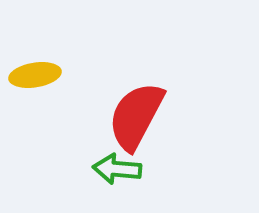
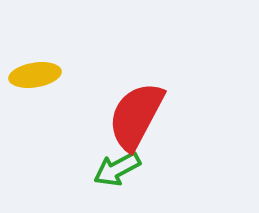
green arrow: rotated 33 degrees counterclockwise
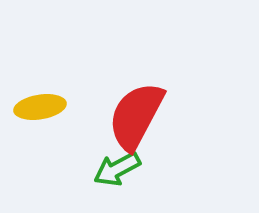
yellow ellipse: moved 5 px right, 32 px down
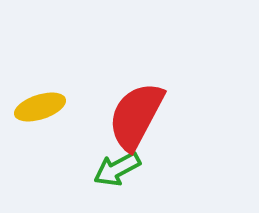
yellow ellipse: rotated 9 degrees counterclockwise
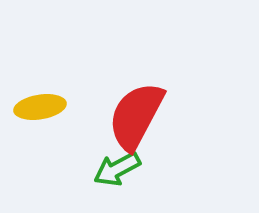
yellow ellipse: rotated 9 degrees clockwise
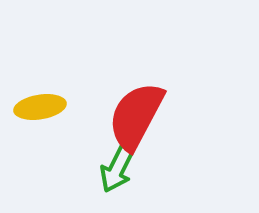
green arrow: rotated 36 degrees counterclockwise
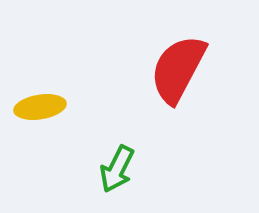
red semicircle: moved 42 px right, 47 px up
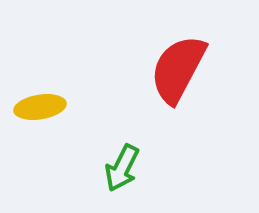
green arrow: moved 5 px right, 1 px up
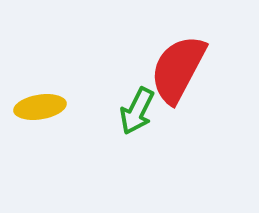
green arrow: moved 15 px right, 57 px up
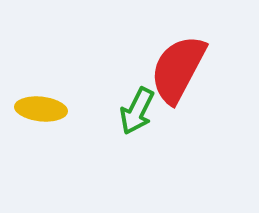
yellow ellipse: moved 1 px right, 2 px down; rotated 15 degrees clockwise
